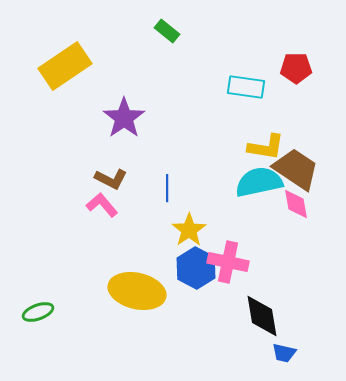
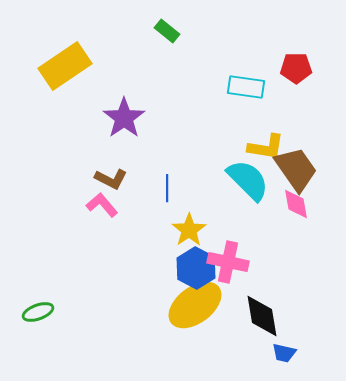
brown trapezoid: rotated 21 degrees clockwise
cyan semicircle: moved 11 px left, 2 px up; rotated 57 degrees clockwise
yellow ellipse: moved 58 px right, 14 px down; rotated 50 degrees counterclockwise
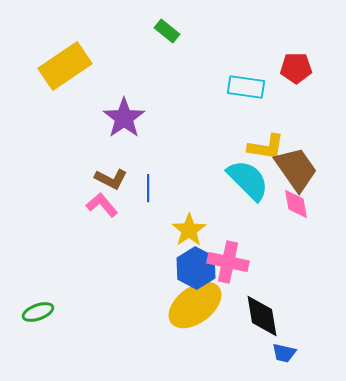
blue line: moved 19 px left
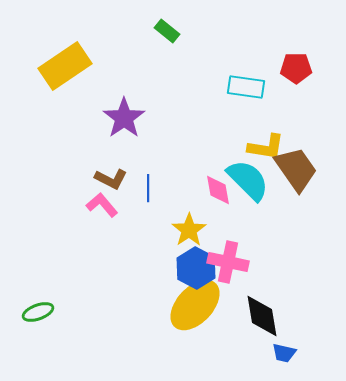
pink diamond: moved 78 px left, 14 px up
yellow ellipse: rotated 10 degrees counterclockwise
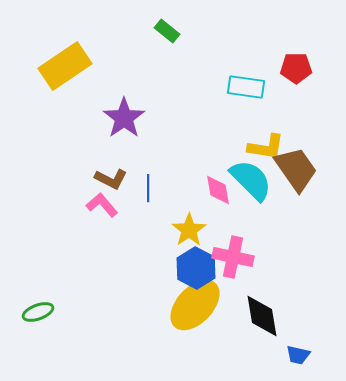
cyan semicircle: moved 3 px right
pink cross: moved 5 px right, 5 px up
blue trapezoid: moved 14 px right, 2 px down
